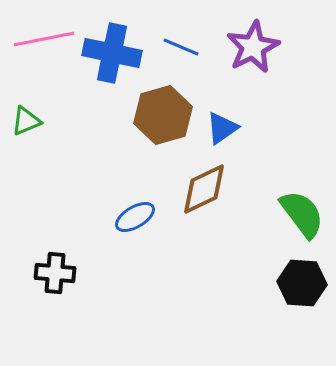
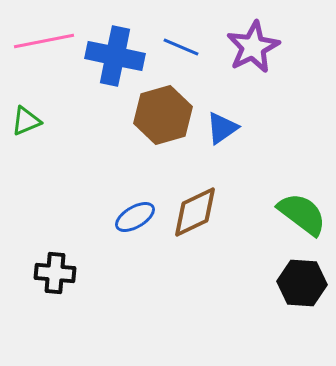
pink line: moved 2 px down
blue cross: moved 3 px right, 3 px down
brown diamond: moved 9 px left, 23 px down
green semicircle: rotated 16 degrees counterclockwise
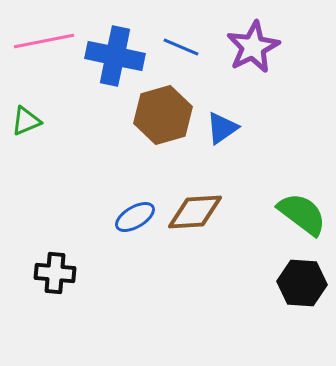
brown diamond: rotated 22 degrees clockwise
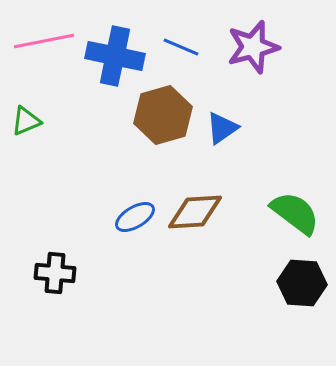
purple star: rotated 12 degrees clockwise
green semicircle: moved 7 px left, 1 px up
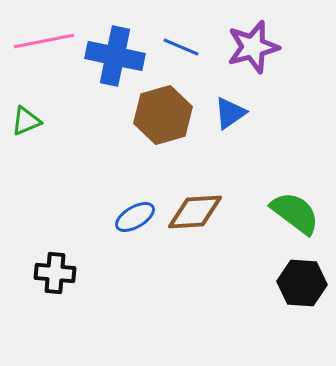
blue triangle: moved 8 px right, 15 px up
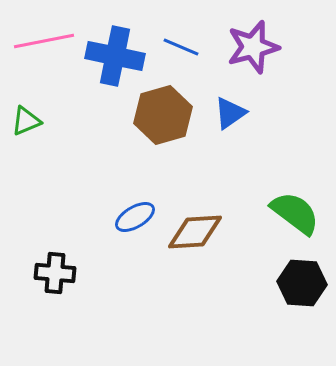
brown diamond: moved 20 px down
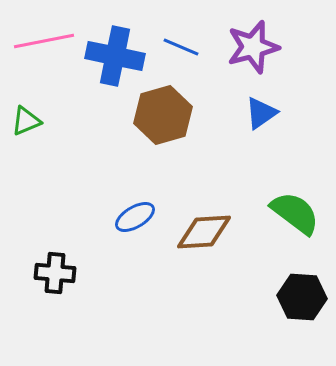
blue triangle: moved 31 px right
brown diamond: moved 9 px right
black hexagon: moved 14 px down
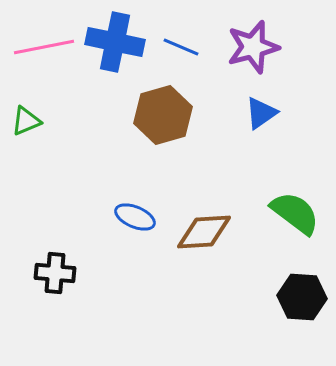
pink line: moved 6 px down
blue cross: moved 14 px up
blue ellipse: rotated 54 degrees clockwise
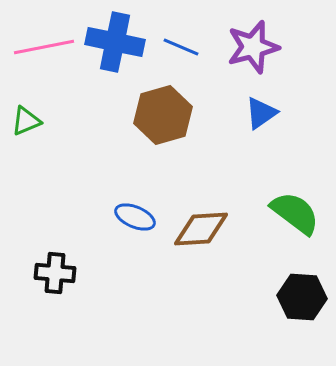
brown diamond: moved 3 px left, 3 px up
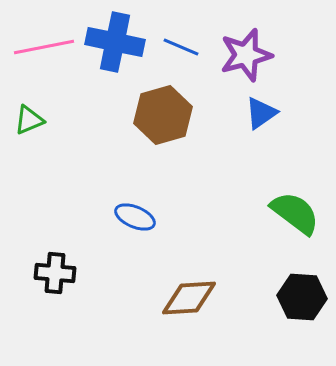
purple star: moved 7 px left, 8 px down
green triangle: moved 3 px right, 1 px up
brown diamond: moved 12 px left, 69 px down
